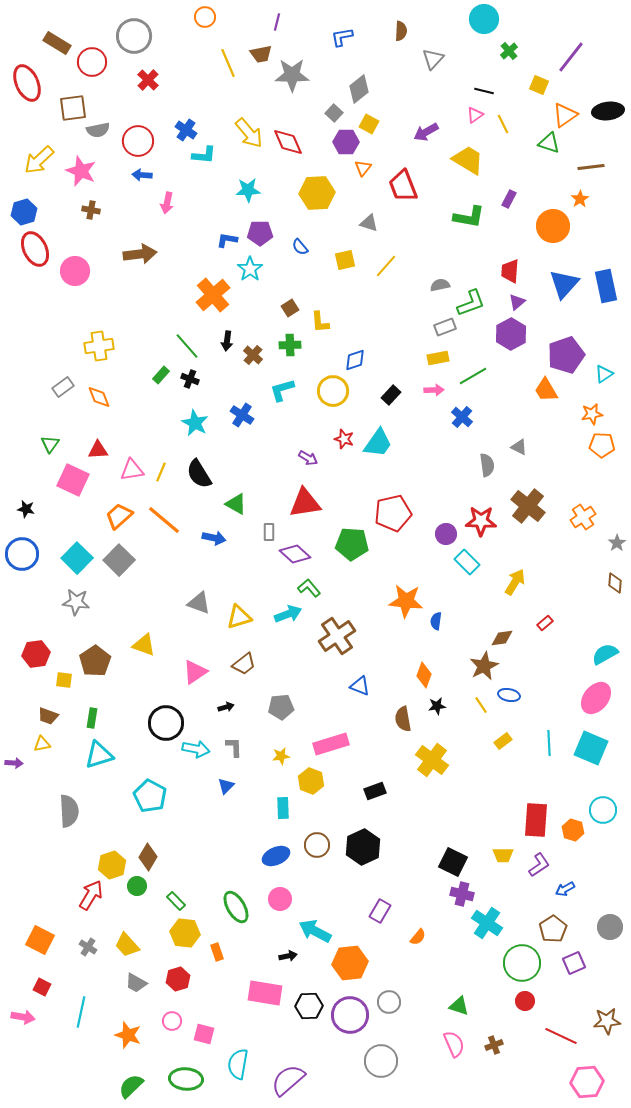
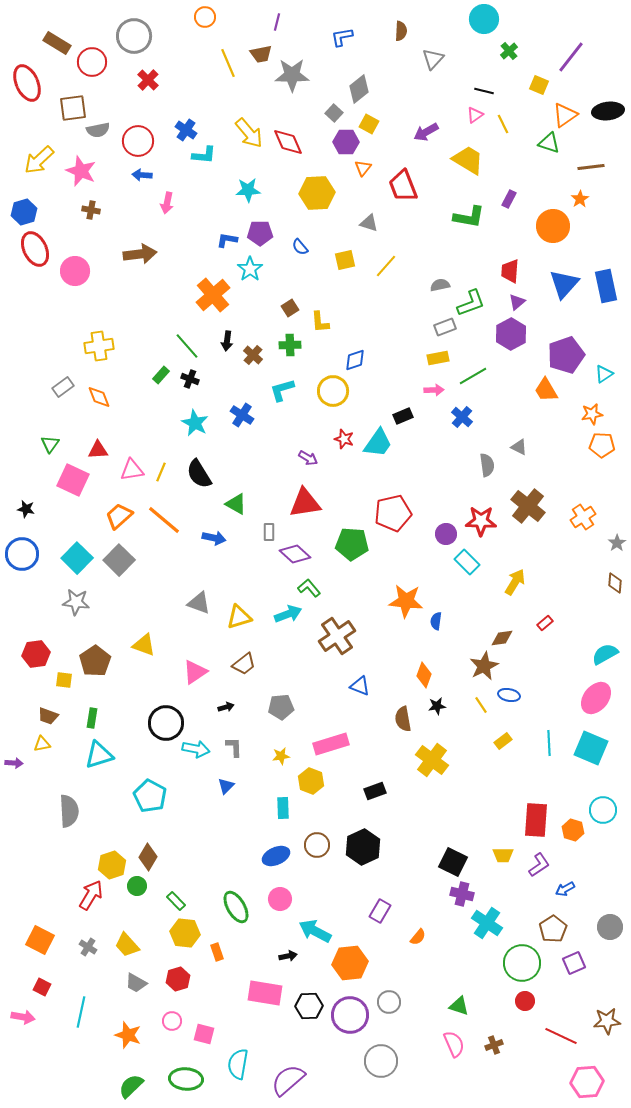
black rectangle at (391, 395): moved 12 px right, 21 px down; rotated 24 degrees clockwise
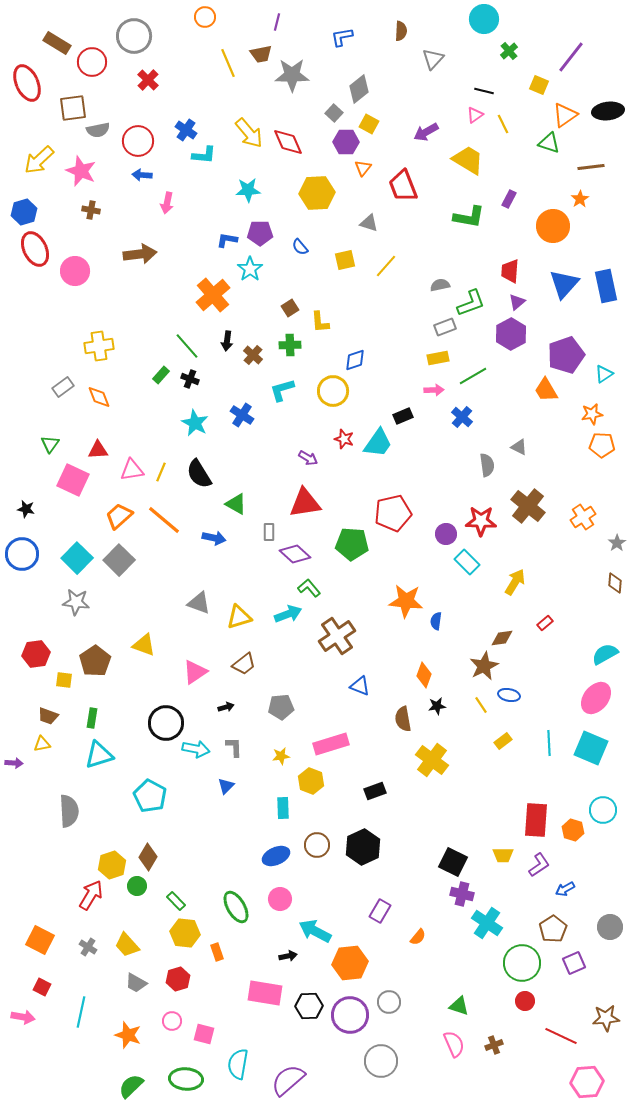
brown star at (607, 1021): moved 1 px left, 3 px up
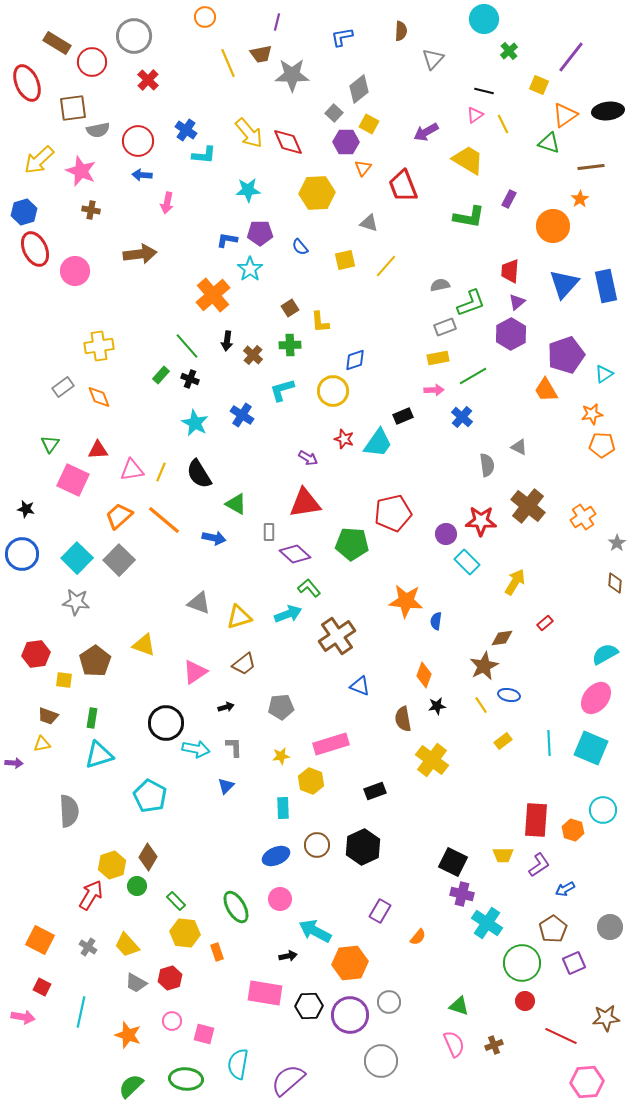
red hexagon at (178, 979): moved 8 px left, 1 px up
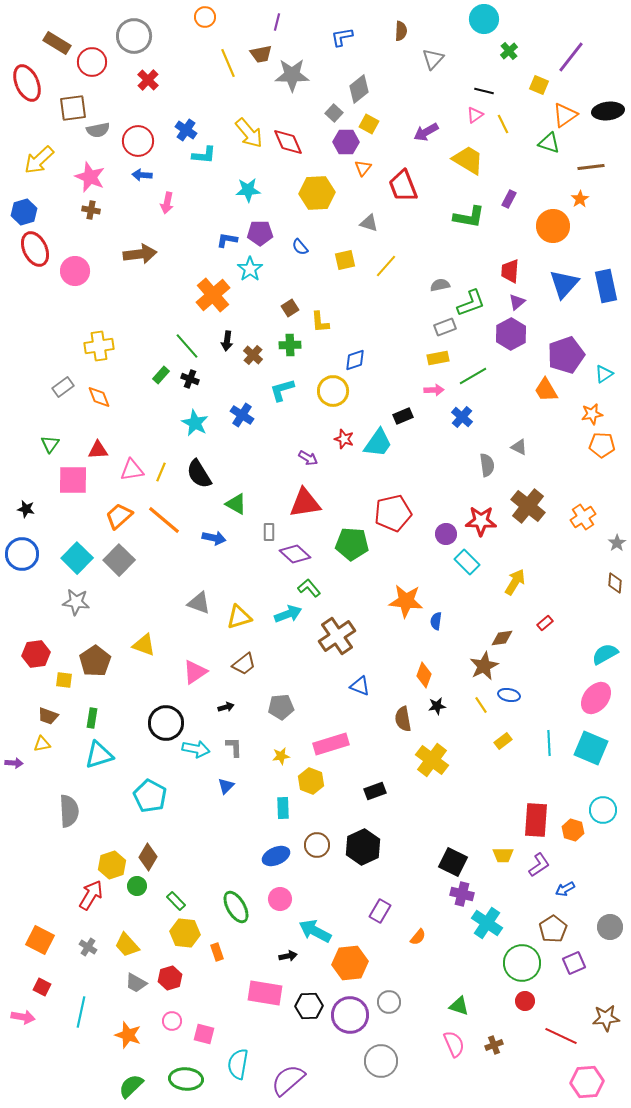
pink star at (81, 171): moved 9 px right, 6 px down
pink square at (73, 480): rotated 24 degrees counterclockwise
